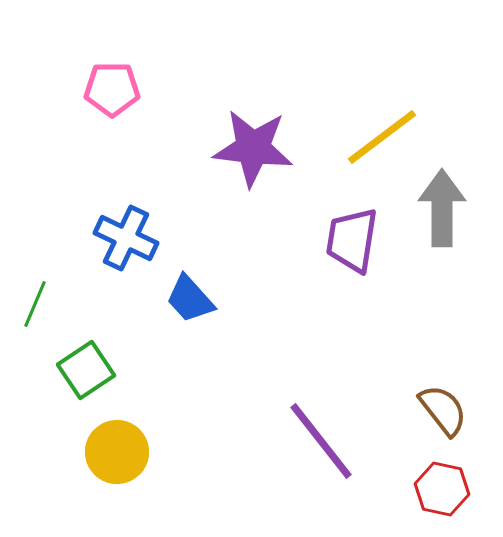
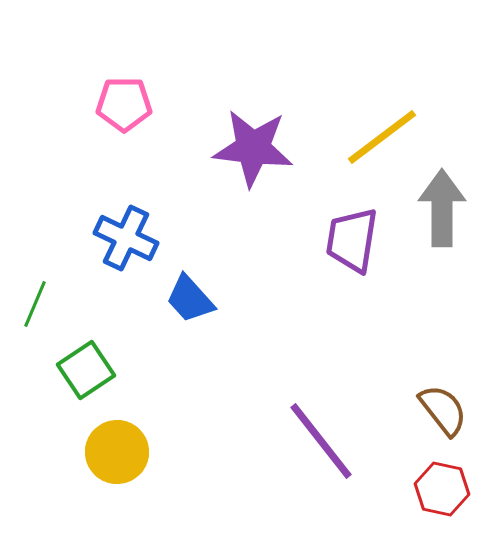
pink pentagon: moved 12 px right, 15 px down
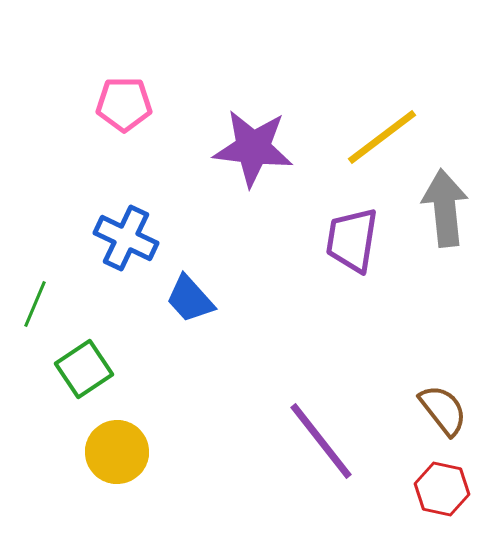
gray arrow: moved 3 px right; rotated 6 degrees counterclockwise
green square: moved 2 px left, 1 px up
